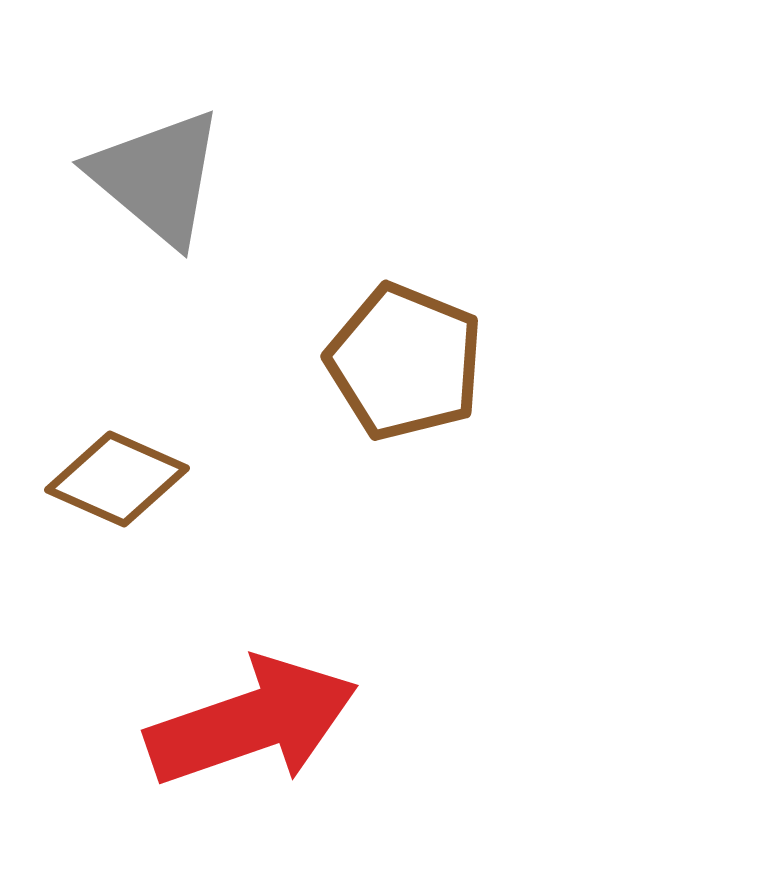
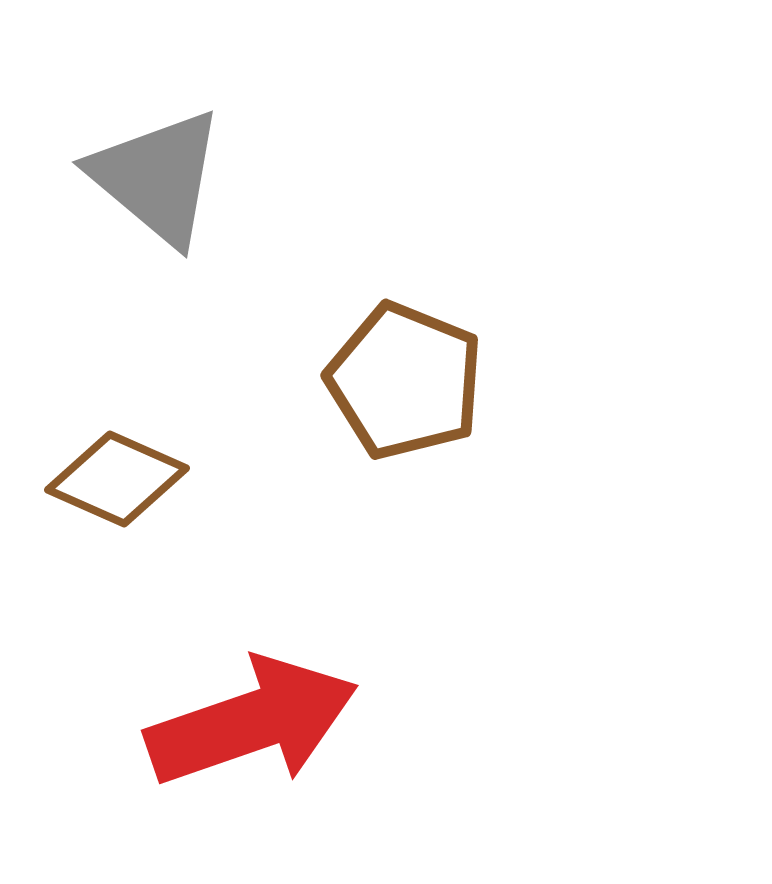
brown pentagon: moved 19 px down
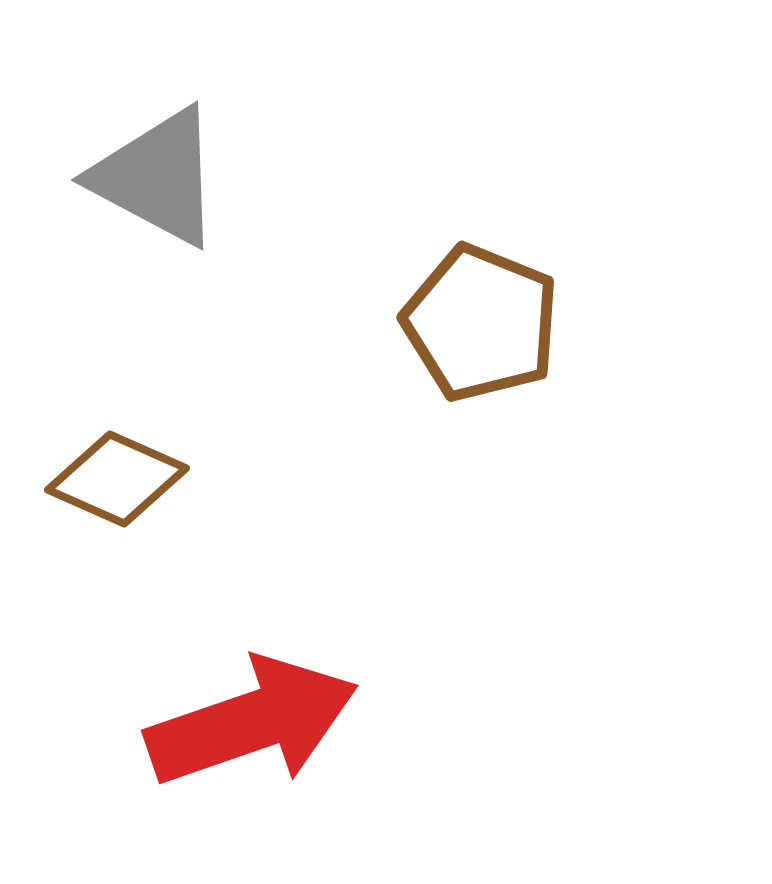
gray triangle: rotated 12 degrees counterclockwise
brown pentagon: moved 76 px right, 58 px up
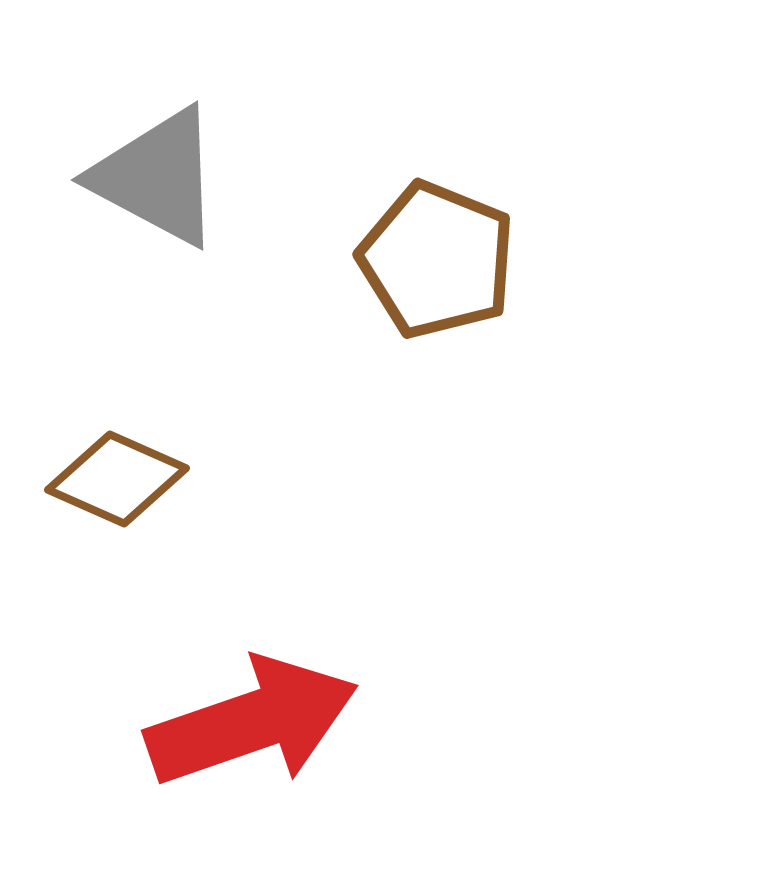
brown pentagon: moved 44 px left, 63 px up
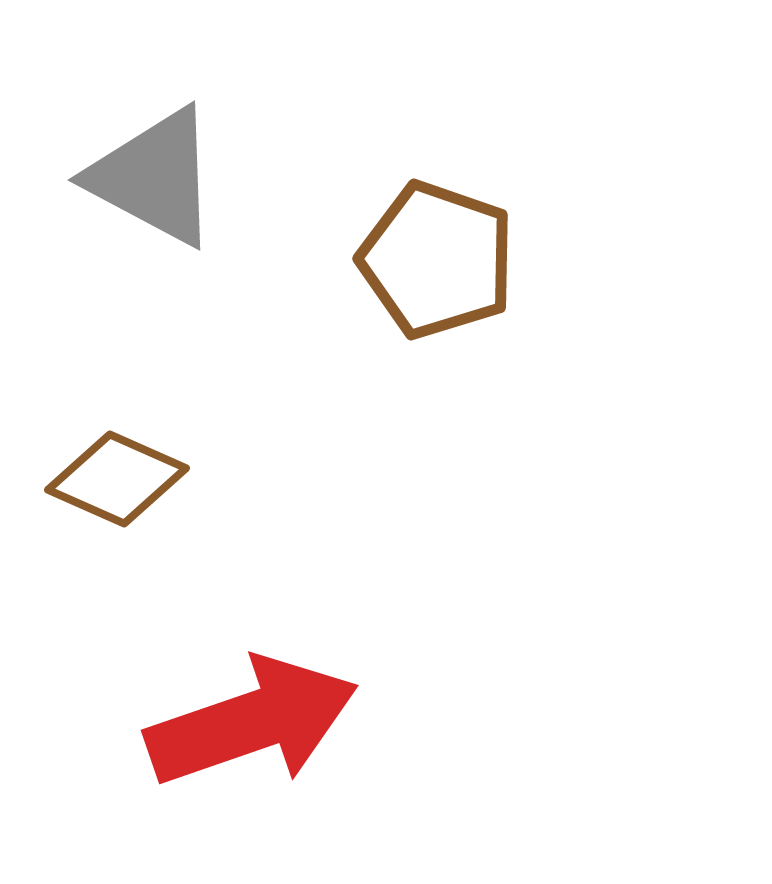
gray triangle: moved 3 px left
brown pentagon: rotated 3 degrees counterclockwise
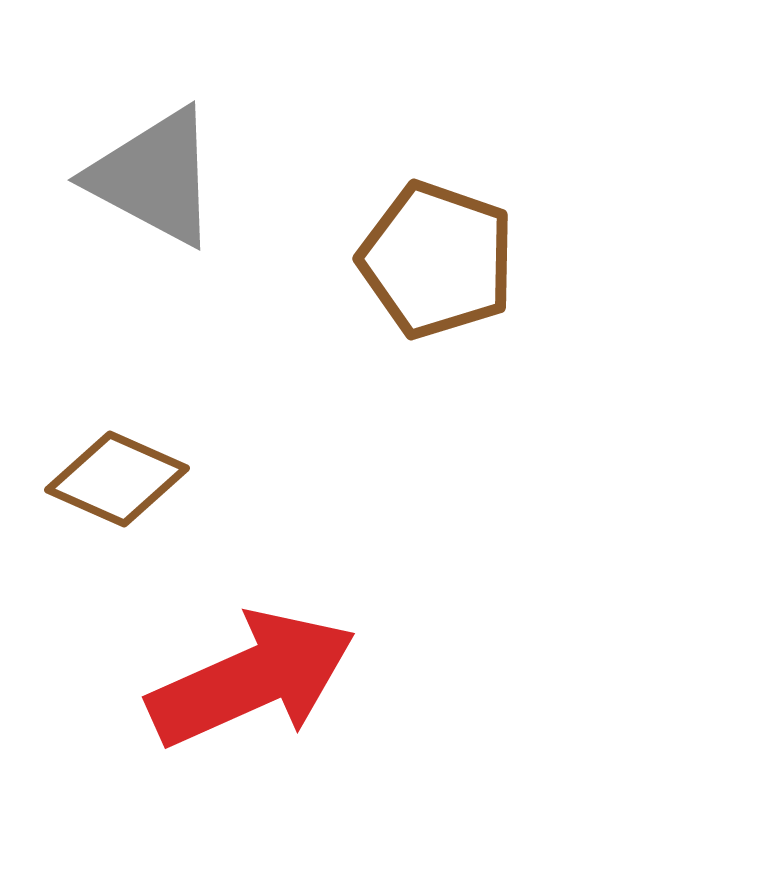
red arrow: moved 43 px up; rotated 5 degrees counterclockwise
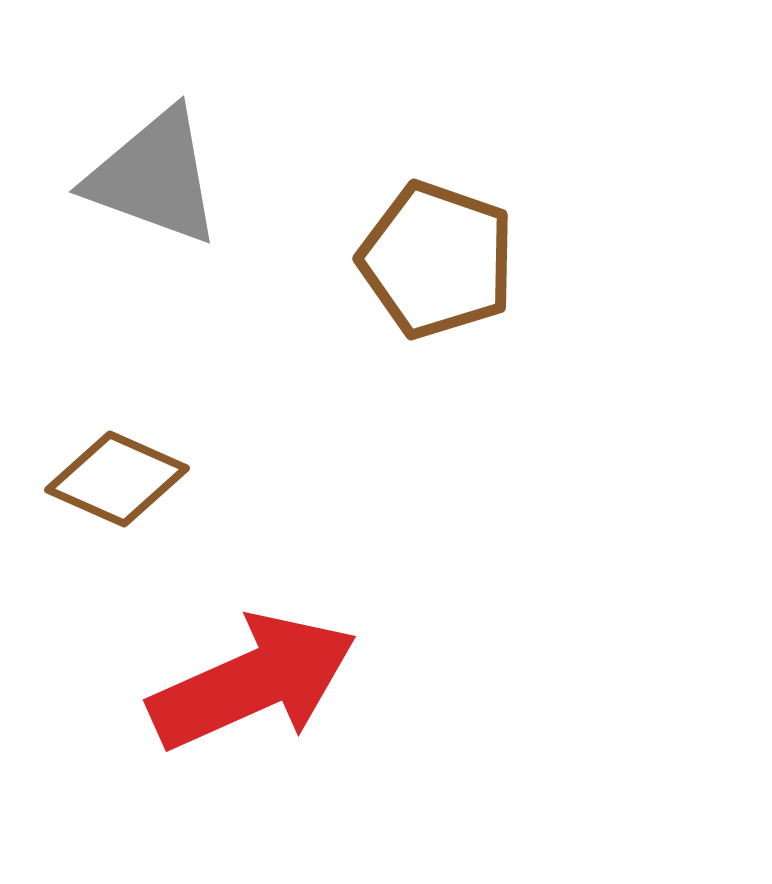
gray triangle: rotated 8 degrees counterclockwise
red arrow: moved 1 px right, 3 px down
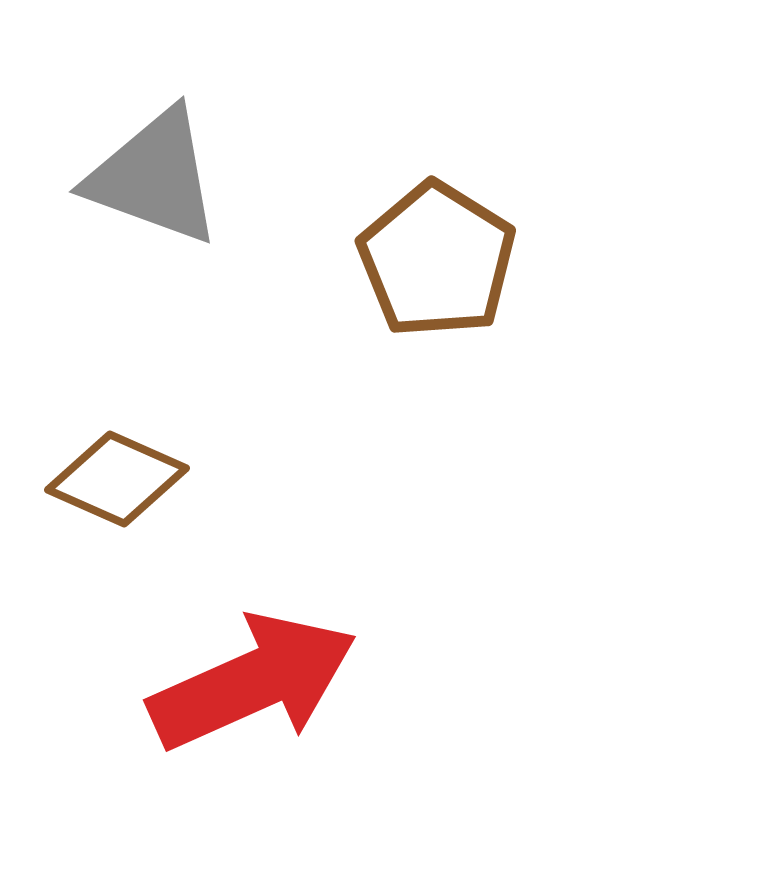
brown pentagon: rotated 13 degrees clockwise
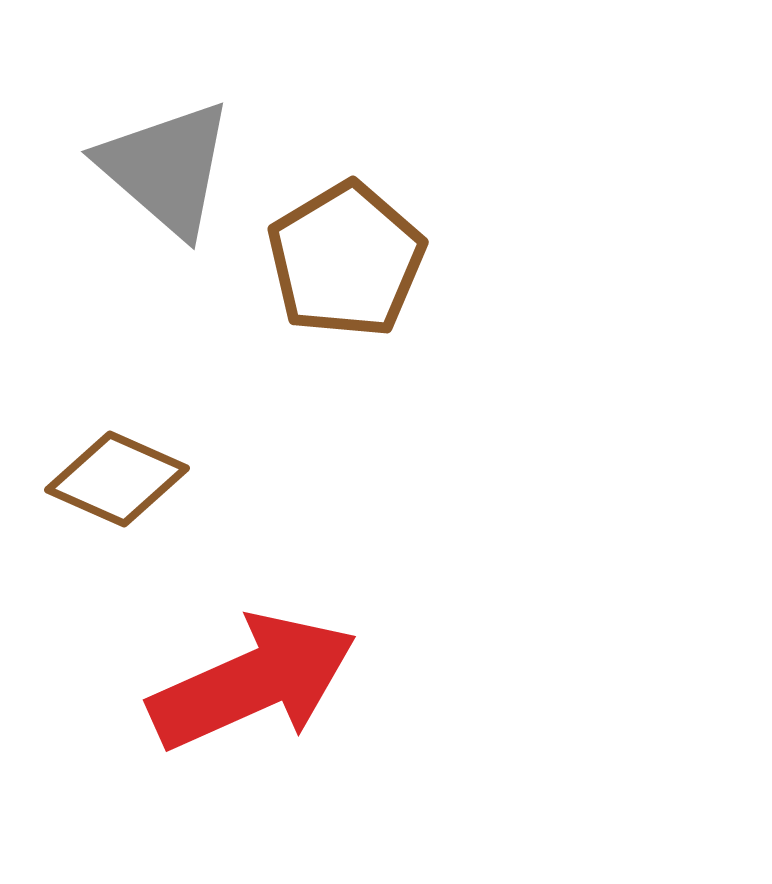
gray triangle: moved 12 px right, 9 px up; rotated 21 degrees clockwise
brown pentagon: moved 91 px left; rotated 9 degrees clockwise
